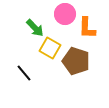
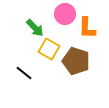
yellow square: moved 1 px left, 1 px down
black line: rotated 12 degrees counterclockwise
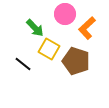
orange L-shape: rotated 45 degrees clockwise
black line: moved 1 px left, 9 px up
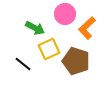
green arrow: rotated 18 degrees counterclockwise
yellow square: rotated 35 degrees clockwise
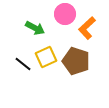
yellow square: moved 3 px left, 8 px down
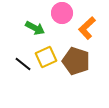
pink circle: moved 3 px left, 1 px up
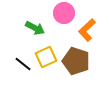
pink circle: moved 2 px right
orange L-shape: moved 2 px down
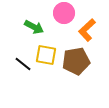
green arrow: moved 1 px left, 1 px up
yellow square: moved 2 px up; rotated 35 degrees clockwise
brown pentagon: rotated 28 degrees counterclockwise
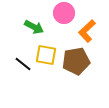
orange L-shape: moved 1 px down
